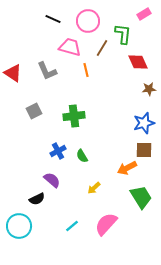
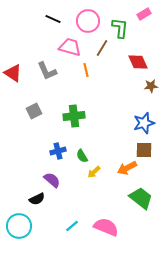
green L-shape: moved 3 px left, 6 px up
brown star: moved 2 px right, 3 px up
blue cross: rotated 14 degrees clockwise
yellow arrow: moved 16 px up
green trapezoid: moved 1 px down; rotated 20 degrees counterclockwise
pink semicircle: moved 3 px down; rotated 70 degrees clockwise
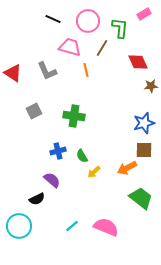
green cross: rotated 15 degrees clockwise
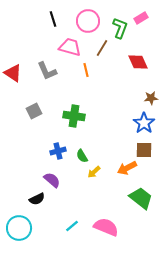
pink rectangle: moved 3 px left, 4 px down
black line: rotated 49 degrees clockwise
green L-shape: rotated 15 degrees clockwise
brown star: moved 12 px down
blue star: rotated 20 degrees counterclockwise
cyan circle: moved 2 px down
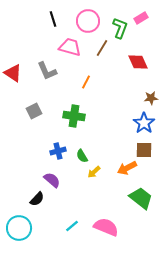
orange line: moved 12 px down; rotated 40 degrees clockwise
black semicircle: rotated 21 degrees counterclockwise
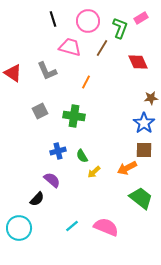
gray square: moved 6 px right
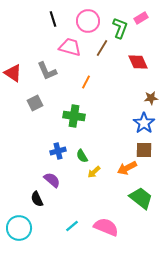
gray square: moved 5 px left, 8 px up
black semicircle: rotated 112 degrees clockwise
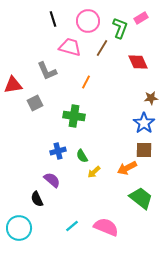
red triangle: moved 12 px down; rotated 42 degrees counterclockwise
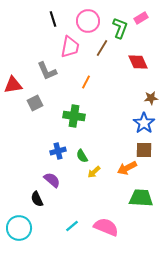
pink trapezoid: rotated 85 degrees clockwise
green trapezoid: rotated 35 degrees counterclockwise
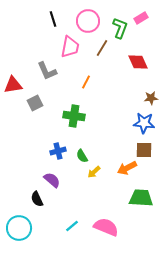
blue star: rotated 30 degrees counterclockwise
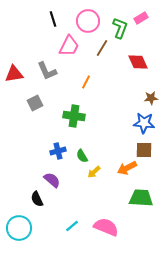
pink trapezoid: moved 1 px left, 1 px up; rotated 15 degrees clockwise
red triangle: moved 1 px right, 11 px up
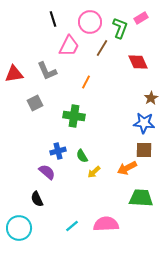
pink circle: moved 2 px right, 1 px down
brown star: rotated 24 degrees counterclockwise
purple semicircle: moved 5 px left, 8 px up
pink semicircle: moved 3 px up; rotated 25 degrees counterclockwise
